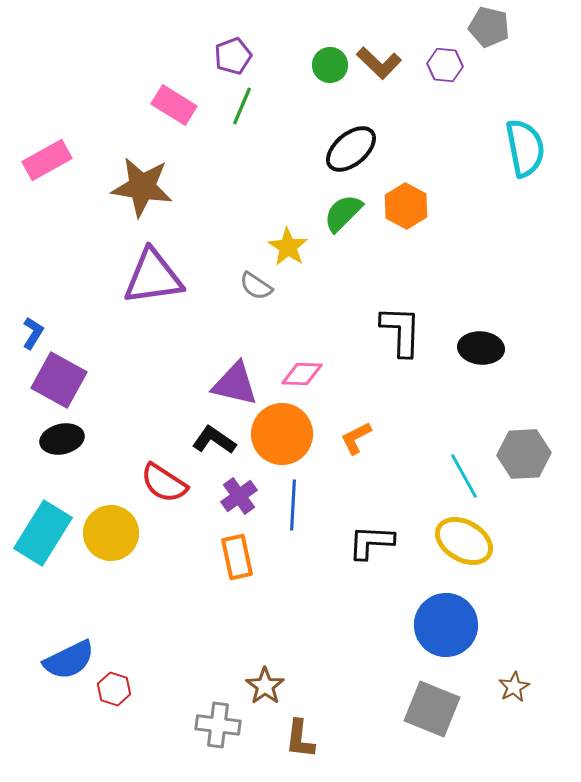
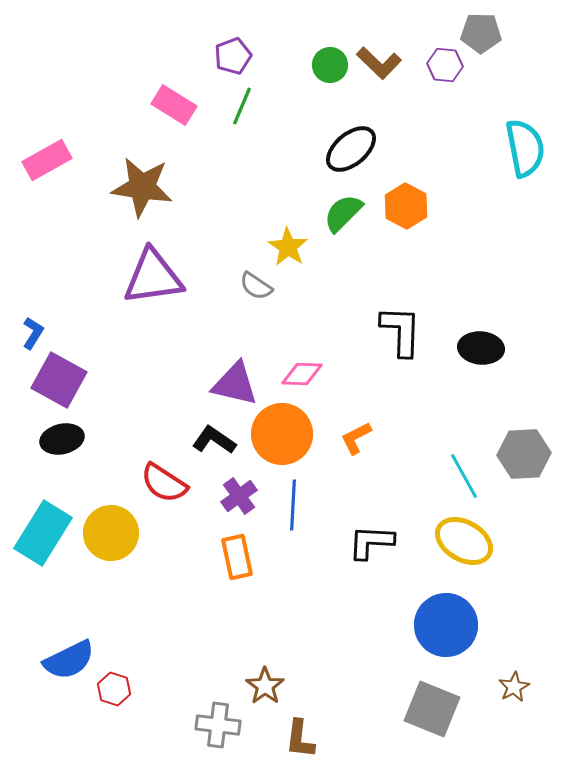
gray pentagon at (489, 27): moved 8 px left, 6 px down; rotated 12 degrees counterclockwise
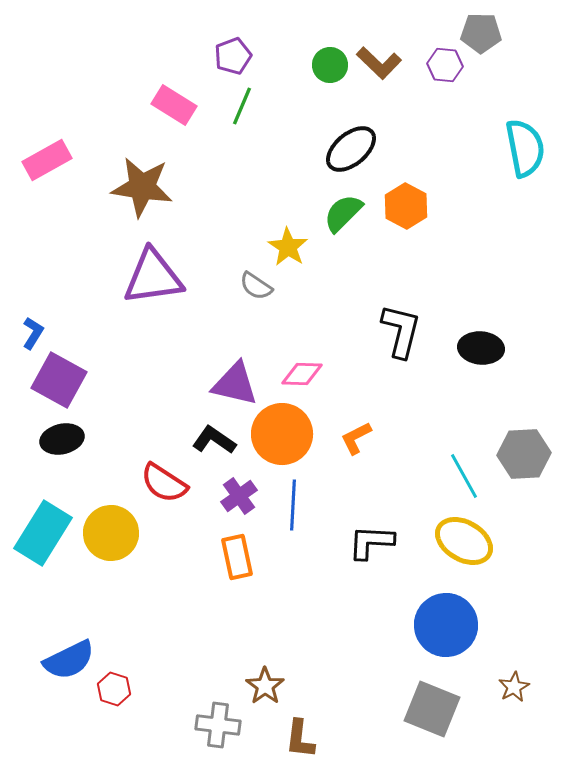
black L-shape at (401, 331): rotated 12 degrees clockwise
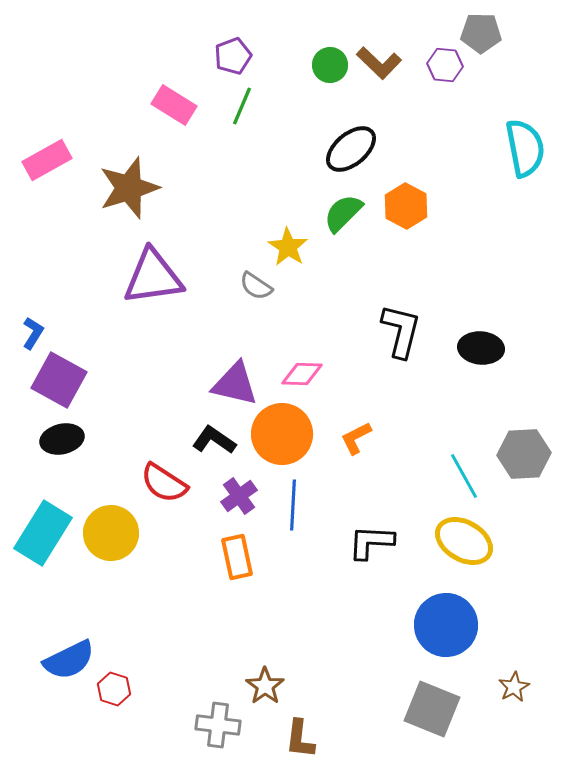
brown star at (142, 187): moved 13 px left, 1 px down; rotated 26 degrees counterclockwise
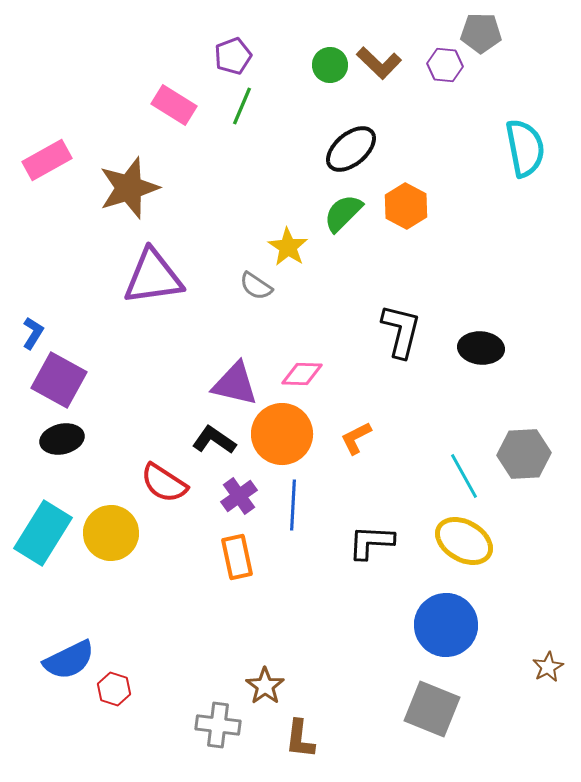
brown star at (514, 687): moved 34 px right, 20 px up
